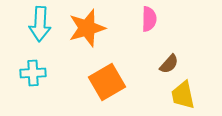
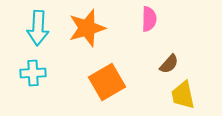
cyan arrow: moved 2 px left, 4 px down
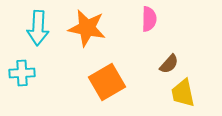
orange star: rotated 27 degrees clockwise
cyan cross: moved 11 px left
yellow trapezoid: moved 2 px up
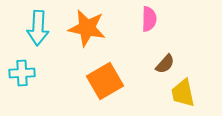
brown semicircle: moved 4 px left
orange square: moved 2 px left, 1 px up
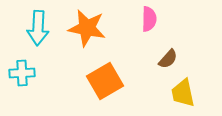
brown semicircle: moved 3 px right, 5 px up
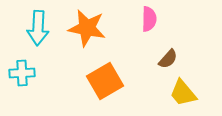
yellow trapezoid: rotated 28 degrees counterclockwise
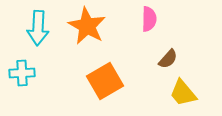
orange star: moved 2 px up; rotated 18 degrees clockwise
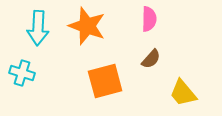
orange star: rotated 9 degrees counterclockwise
brown semicircle: moved 17 px left
cyan cross: rotated 20 degrees clockwise
orange square: rotated 15 degrees clockwise
